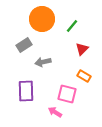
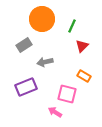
green line: rotated 16 degrees counterclockwise
red triangle: moved 3 px up
gray arrow: moved 2 px right
purple rectangle: moved 4 px up; rotated 70 degrees clockwise
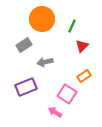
orange rectangle: rotated 64 degrees counterclockwise
pink square: rotated 18 degrees clockwise
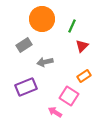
pink square: moved 2 px right, 2 px down
